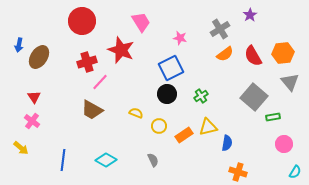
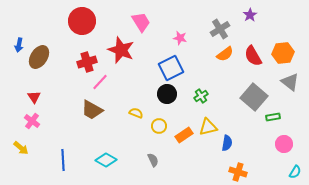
gray triangle: rotated 12 degrees counterclockwise
blue line: rotated 10 degrees counterclockwise
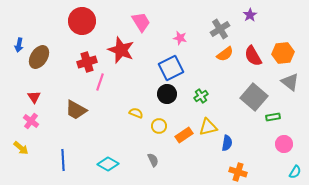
pink line: rotated 24 degrees counterclockwise
brown trapezoid: moved 16 px left
pink cross: moved 1 px left
cyan diamond: moved 2 px right, 4 px down
